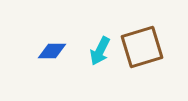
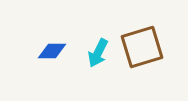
cyan arrow: moved 2 px left, 2 px down
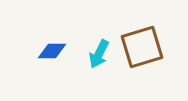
cyan arrow: moved 1 px right, 1 px down
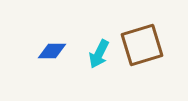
brown square: moved 2 px up
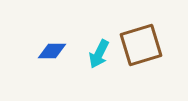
brown square: moved 1 px left
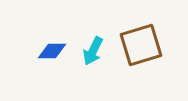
cyan arrow: moved 6 px left, 3 px up
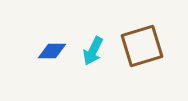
brown square: moved 1 px right, 1 px down
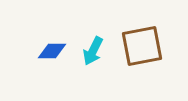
brown square: rotated 6 degrees clockwise
